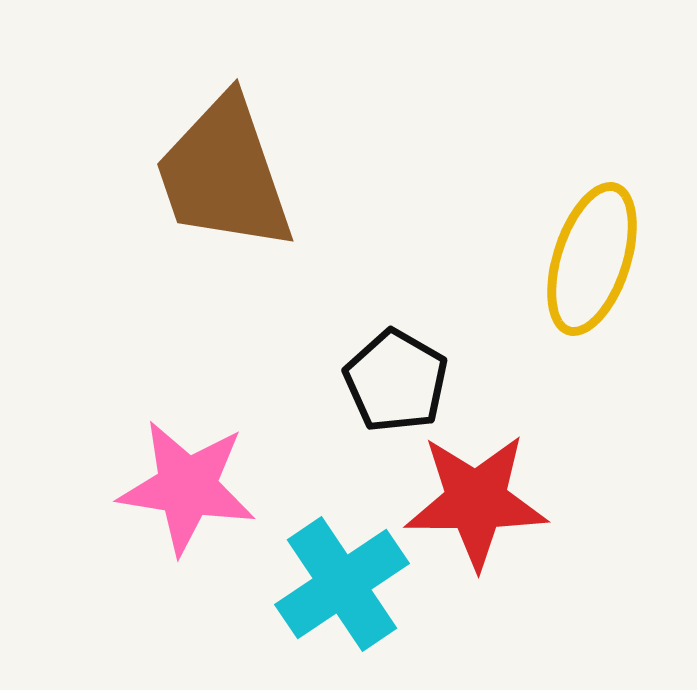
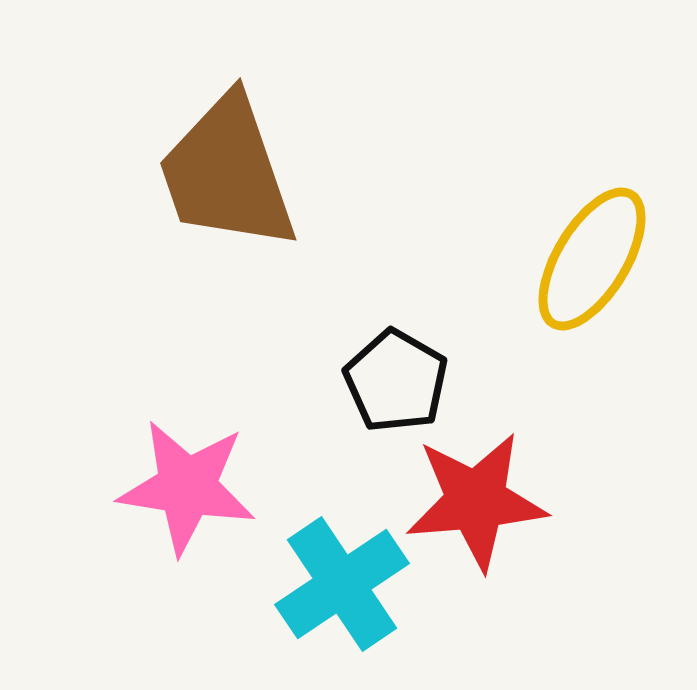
brown trapezoid: moved 3 px right, 1 px up
yellow ellipse: rotated 13 degrees clockwise
red star: rotated 5 degrees counterclockwise
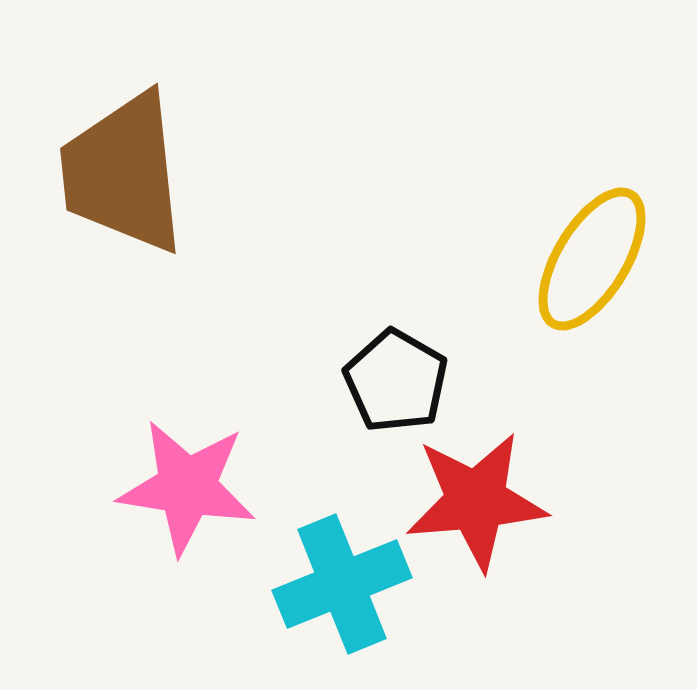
brown trapezoid: moved 104 px left; rotated 13 degrees clockwise
cyan cross: rotated 12 degrees clockwise
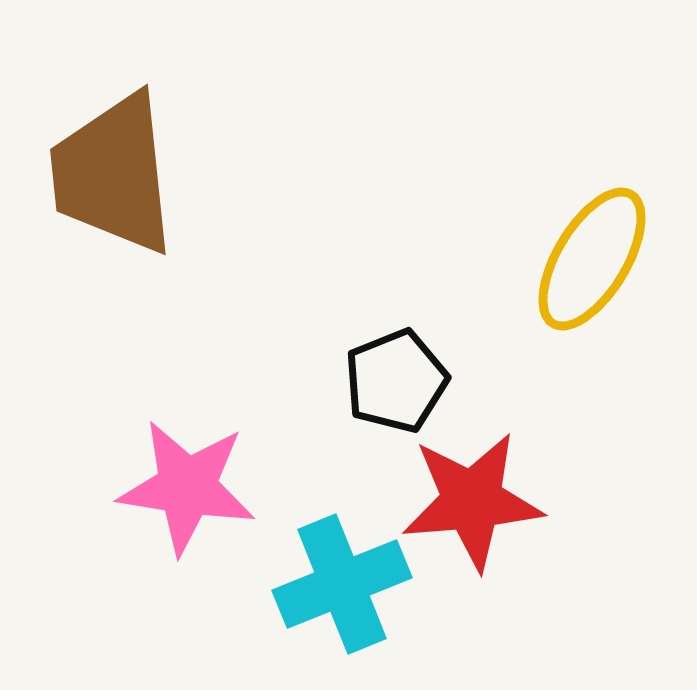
brown trapezoid: moved 10 px left, 1 px down
black pentagon: rotated 20 degrees clockwise
red star: moved 4 px left
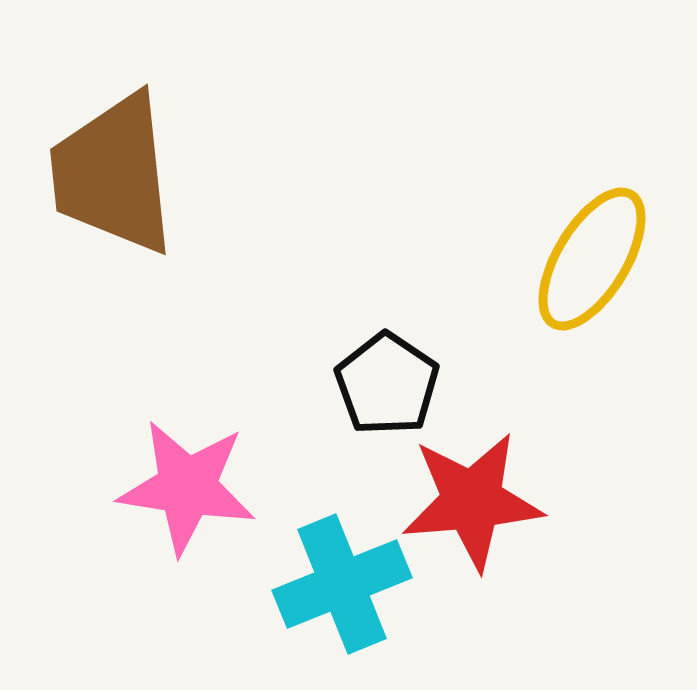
black pentagon: moved 9 px left, 3 px down; rotated 16 degrees counterclockwise
